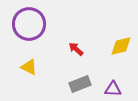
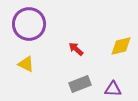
yellow triangle: moved 3 px left, 3 px up
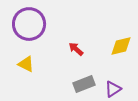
gray rectangle: moved 4 px right
purple triangle: rotated 36 degrees counterclockwise
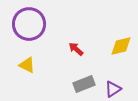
yellow triangle: moved 1 px right, 1 px down
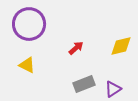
red arrow: moved 1 px up; rotated 98 degrees clockwise
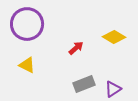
purple circle: moved 2 px left
yellow diamond: moved 7 px left, 9 px up; rotated 45 degrees clockwise
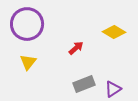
yellow diamond: moved 5 px up
yellow triangle: moved 1 px right, 3 px up; rotated 42 degrees clockwise
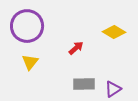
purple circle: moved 2 px down
yellow triangle: moved 2 px right
gray rectangle: rotated 20 degrees clockwise
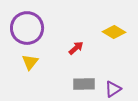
purple circle: moved 2 px down
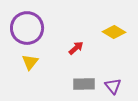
purple triangle: moved 3 px up; rotated 36 degrees counterclockwise
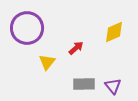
yellow diamond: rotated 55 degrees counterclockwise
yellow triangle: moved 17 px right
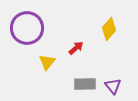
yellow diamond: moved 5 px left, 3 px up; rotated 25 degrees counterclockwise
gray rectangle: moved 1 px right
